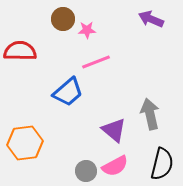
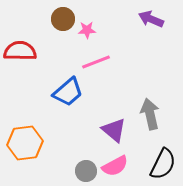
black semicircle: moved 1 px right; rotated 12 degrees clockwise
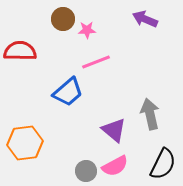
purple arrow: moved 6 px left
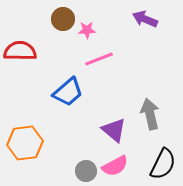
pink line: moved 3 px right, 3 px up
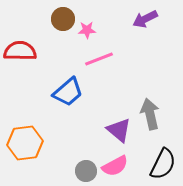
purple arrow: rotated 50 degrees counterclockwise
purple triangle: moved 5 px right
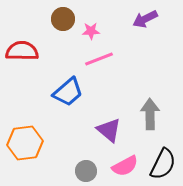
pink star: moved 4 px right, 1 px down
red semicircle: moved 2 px right
gray arrow: rotated 12 degrees clockwise
purple triangle: moved 10 px left
pink semicircle: moved 10 px right
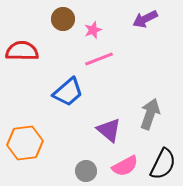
pink star: moved 2 px right, 1 px up; rotated 18 degrees counterclockwise
gray arrow: rotated 20 degrees clockwise
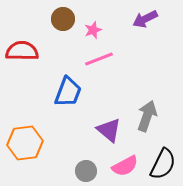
blue trapezoid: rotated 28 degrees counterclockwise
gray arrow: moved 3 px left, 2 px down
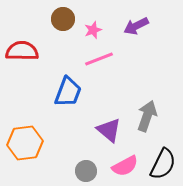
purple arrow: moved 9 px left, 7 px down
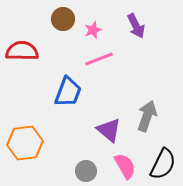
purple arrow: rotated 90 degrees counterclockwise
pink semicircle: rotated 92 degrees counterclockwise
